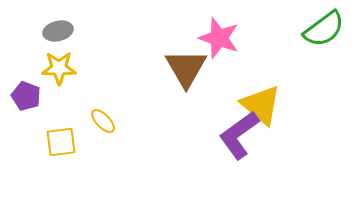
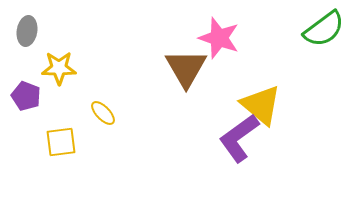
gray ellipse: moved 31 px left; rotated 68 degrees counterclockwise
yellow ellipse: moved 8 px up
purple L-shape: moved 3 px down
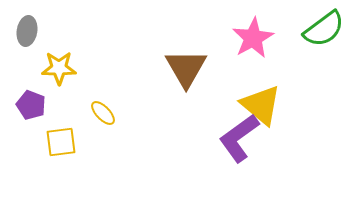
pink star: moved 34 px right; rotated 24 degrees clockwise
purple pentagon: moved 5 px right, 9 px down
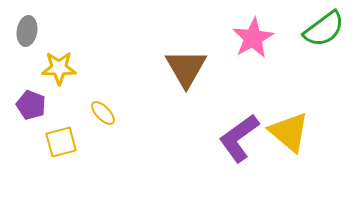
yellow triangle: moved 28 px right, 27 px down
yellow square: rotated 8 degrees counterclockwise
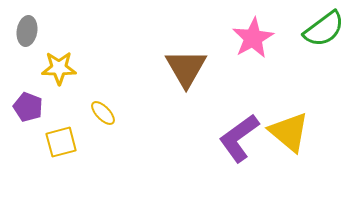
purple pentagon: moved 3 px left, 2 px down
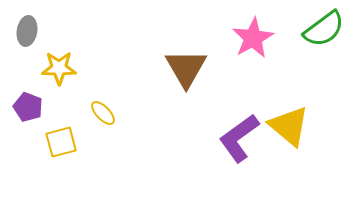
yellow triangle: moved 6 px up
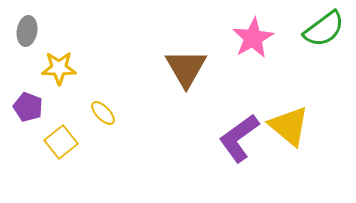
yellow square: rotated 24 degrees counterclockwise
